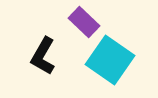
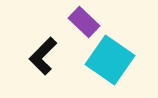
black L-shape: rotated 15 degrees clockwise
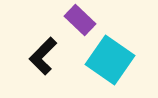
purple rectangle: moved 4 px left, 2 px up
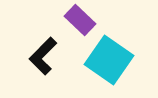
cyan square: moved 1 px left
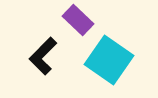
purple rectangle: moved 2 px left
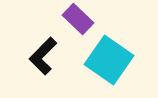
purple rectangle: moved 1 px up
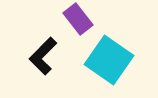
purple rectangle: rotated 8 degrees clockwise
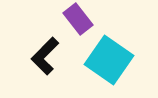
black L-shape: moved 2 px right
